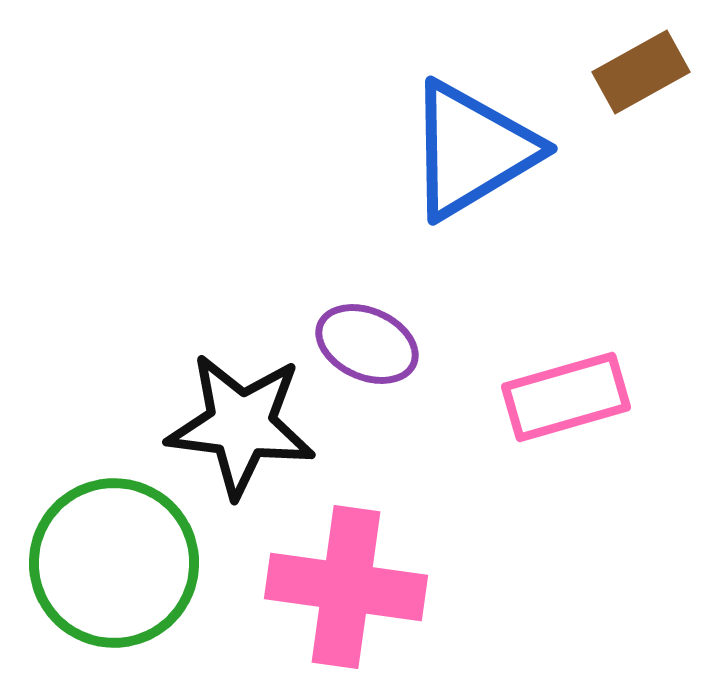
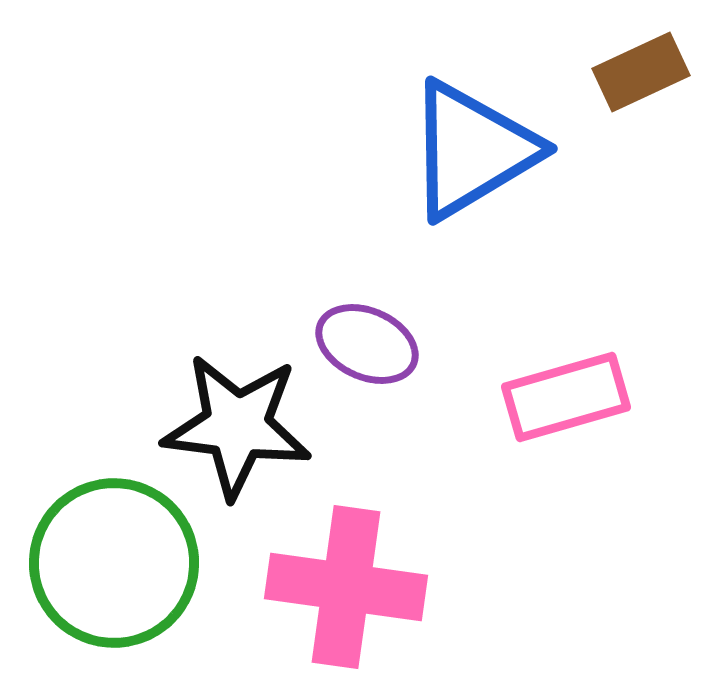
brown rectangle: rotated 4 degrees clockwise
black star: moved 4 px left, 1 px down
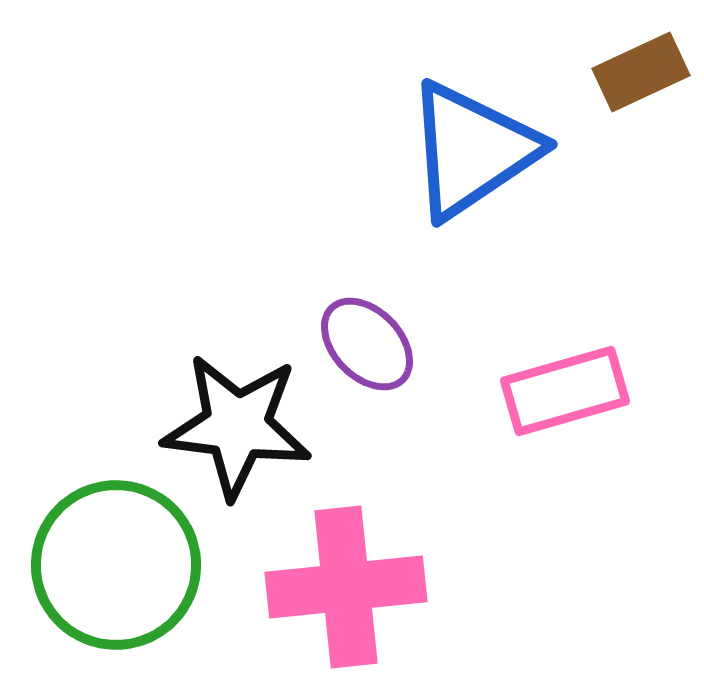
blue triangle: rotated 3 degrees counterclockwise
purple ellipse: rotated 22 degrees clockwise
pink rectangle: moved 1 px left, 6 px up
green circle: moved 2 px right, 2 px down
pink cross: rotated 14 degrees counterclockwise
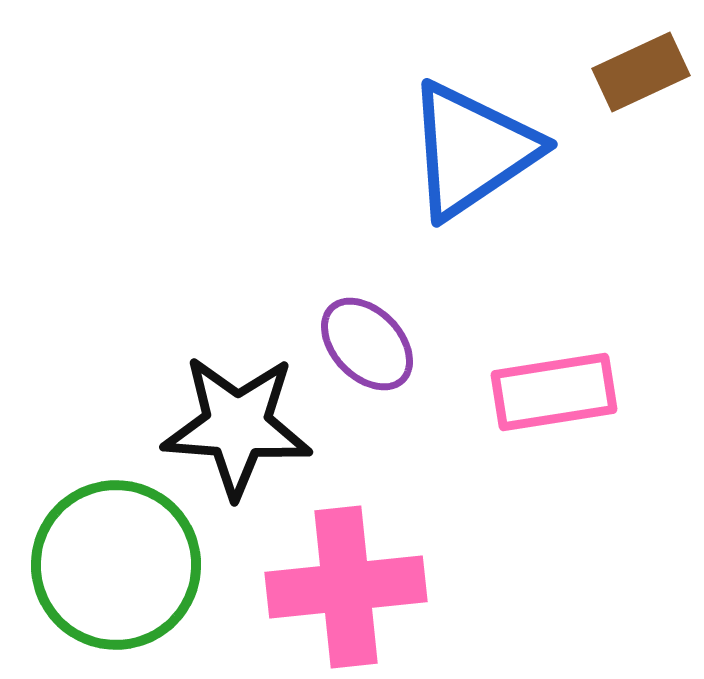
pink rectangle: moved 11 px left, 1 px down; rotated 7 degrees clockwise
black star: rotated 3 degrees counterclockwise
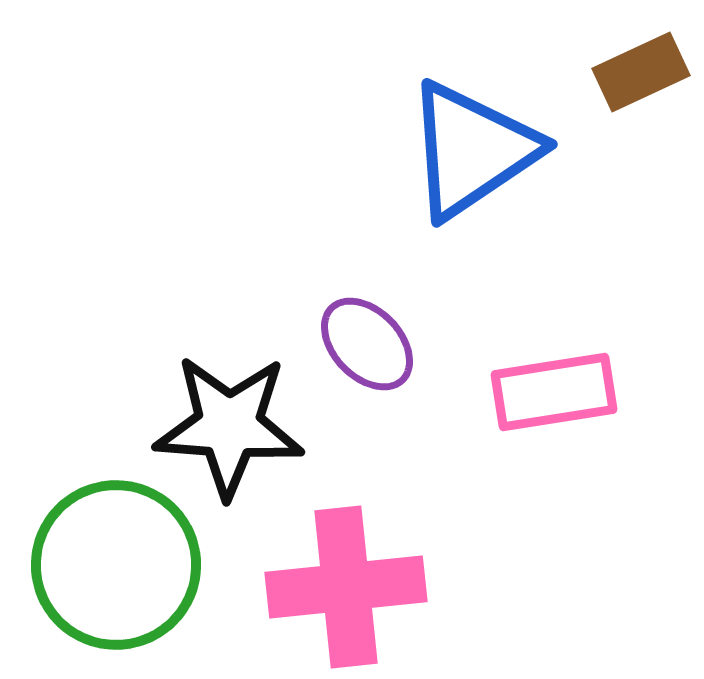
black star: moved 8 px left
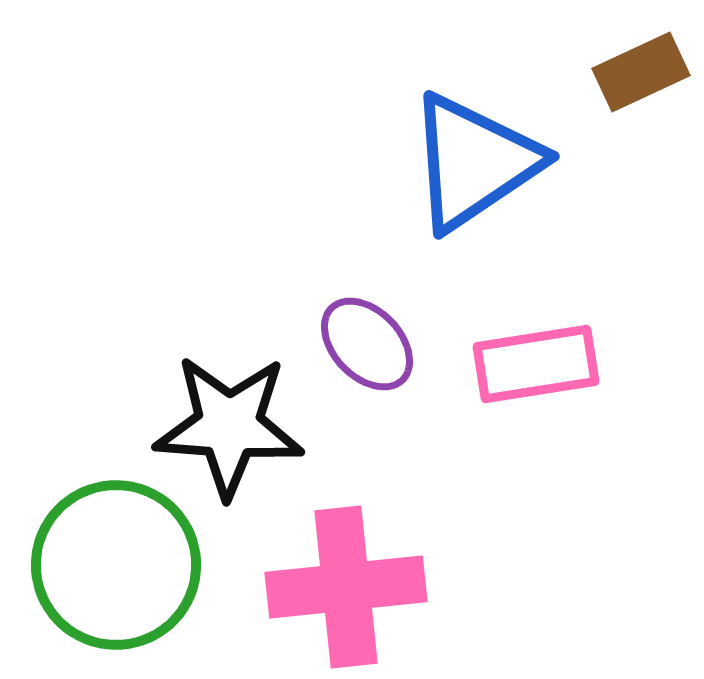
blue triangle: moved 2 px right, 12 px down
pink rectangle: moved 18 px left, 28 px up
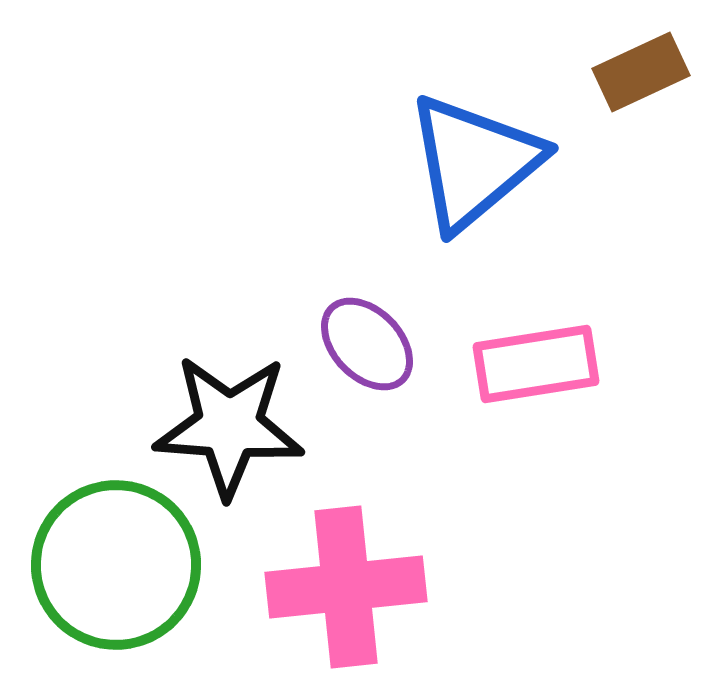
blue triangle: rotated 6 degrees counterclockwise
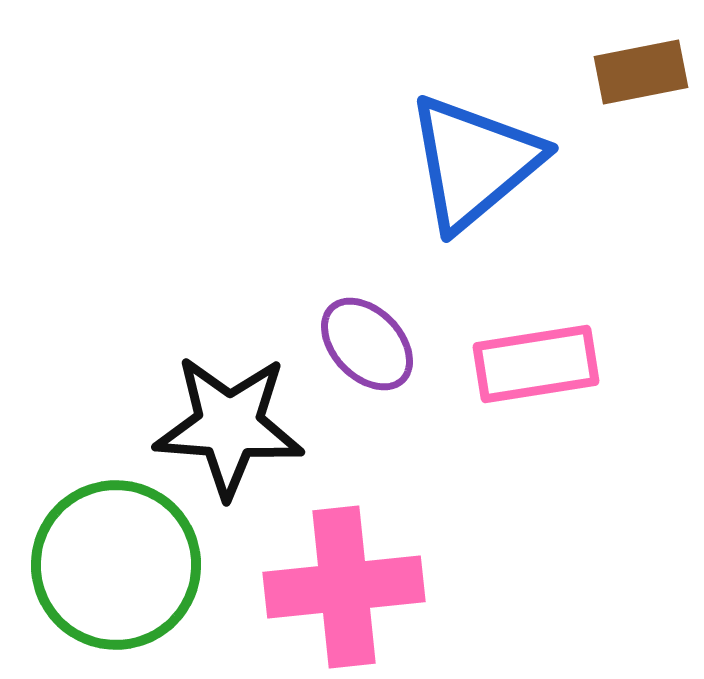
brown rectangle: rotated 14 degrees clockwise
pink cross: moved 2 px left
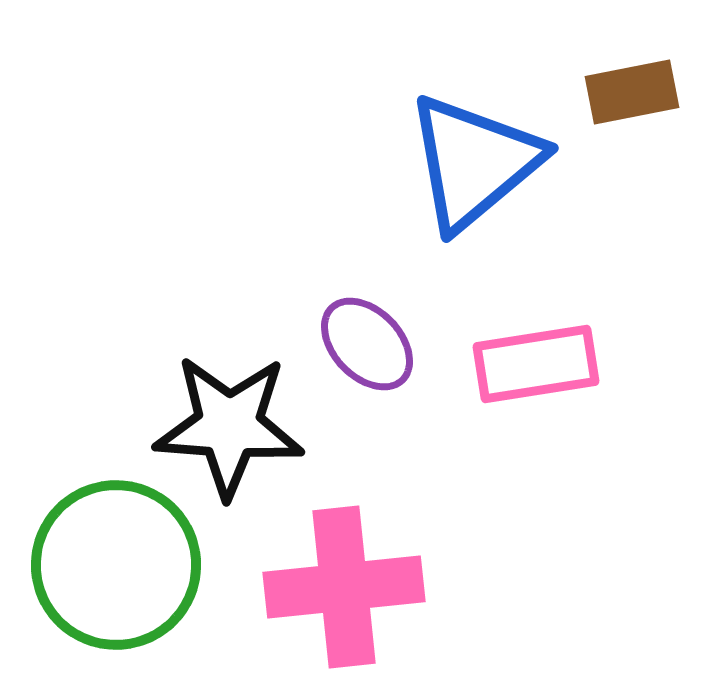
brown rectangle: moved 9 px left, 20 px down
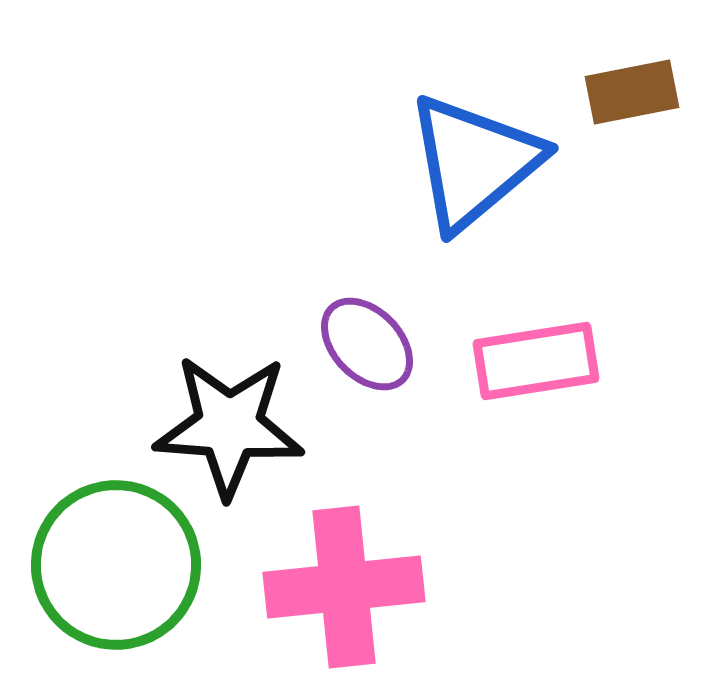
pink rectangle: moved 3 px up
